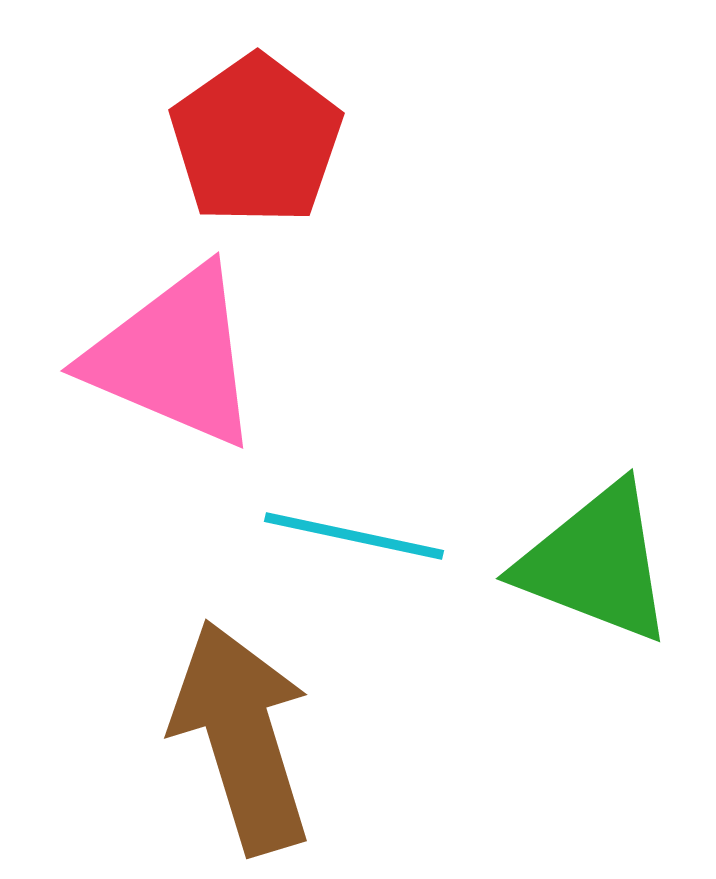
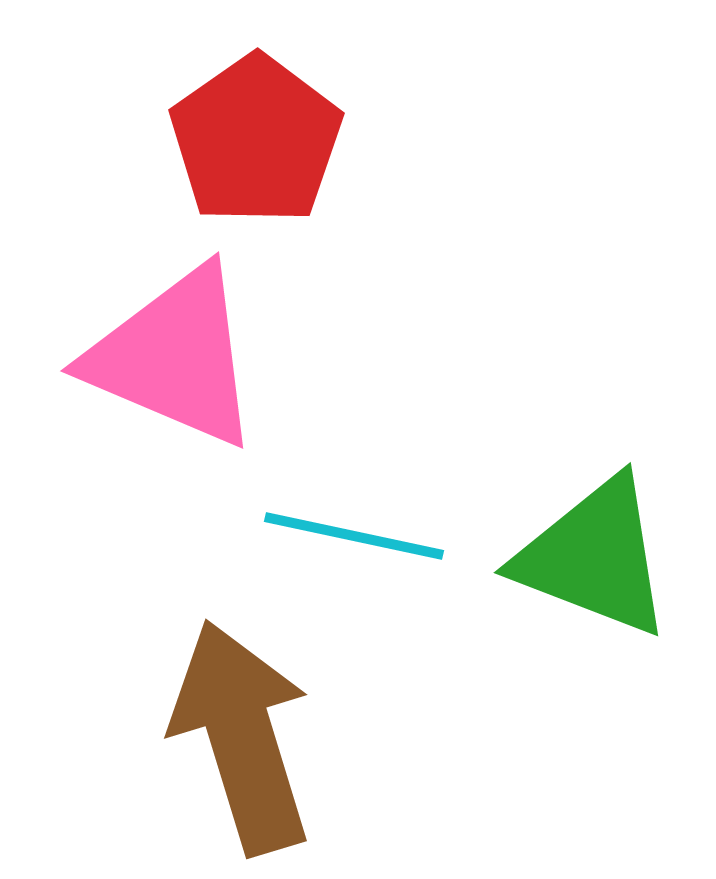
green triangle: moved 2 px left, 6 px up
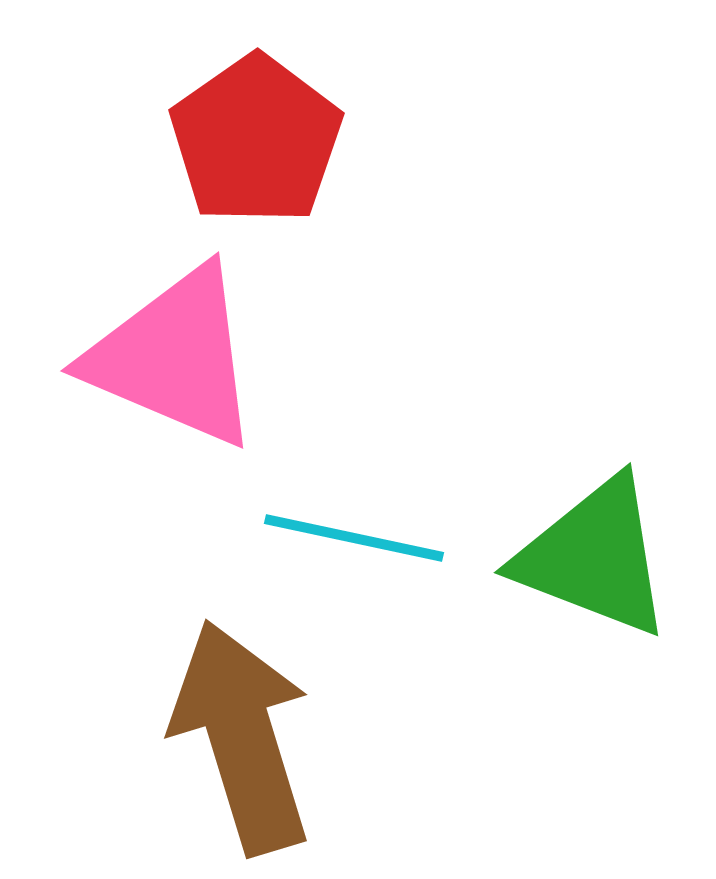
cyan line: moved 2 px down
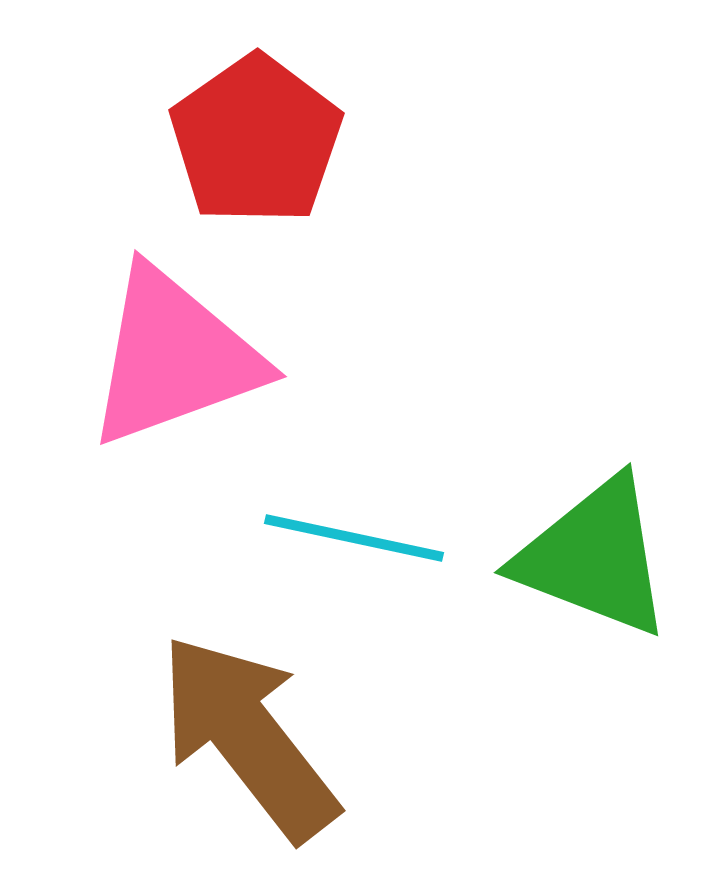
pink triangle: rotated 43 degrees counterclockwise
brown arrow: moved 6 px right; rotated 21 degrees counterclockwise
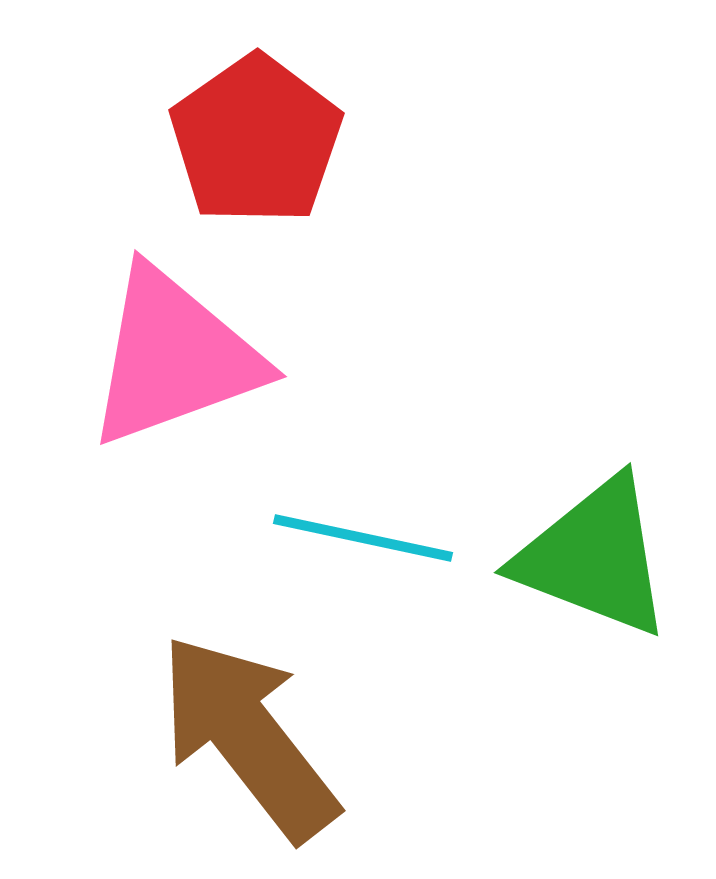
cyan line: moved 9 px right
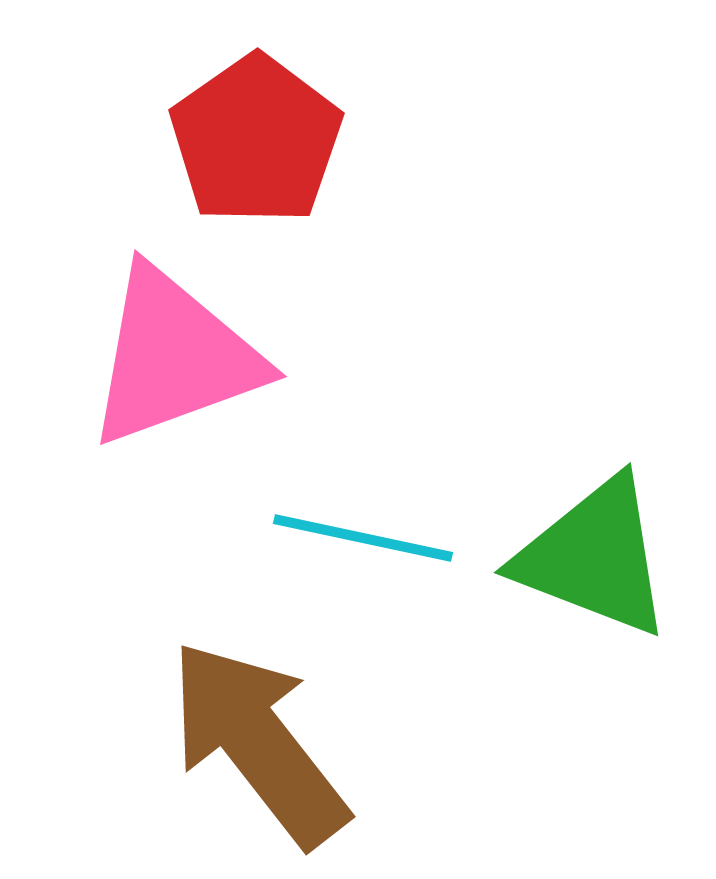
brown arrow: moved 10 px right, 6 px down
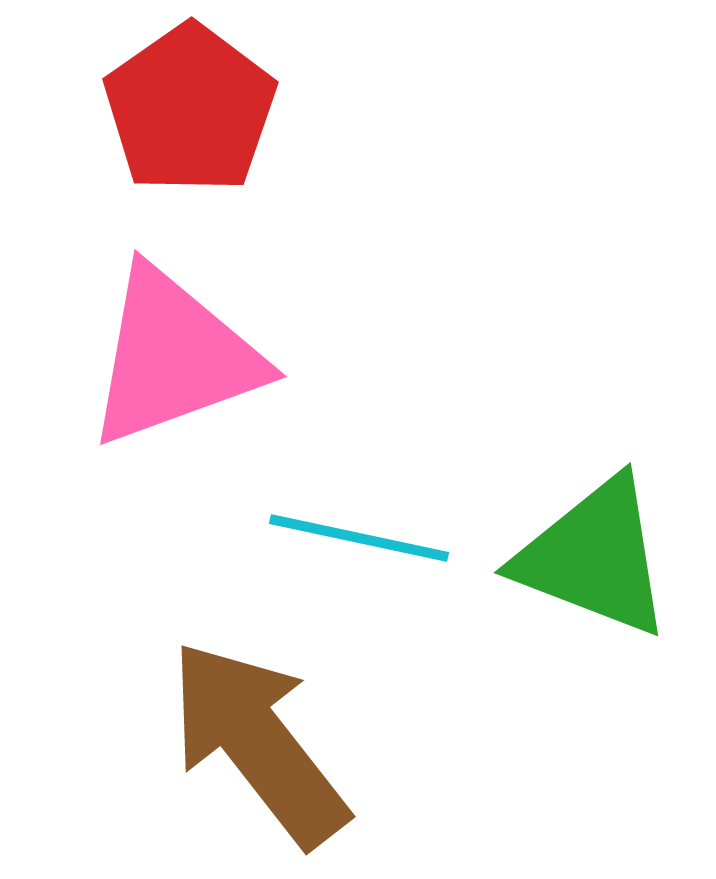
red pentagon: moved 66 px left, 31 px up
cyan line: moved 4 px left
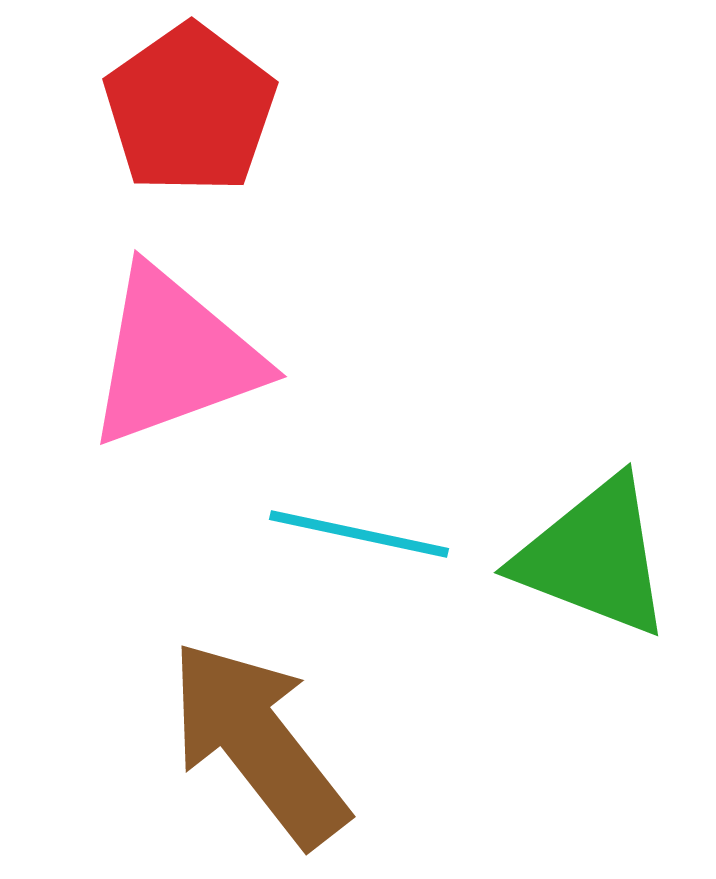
cyan line: moved 4 px up
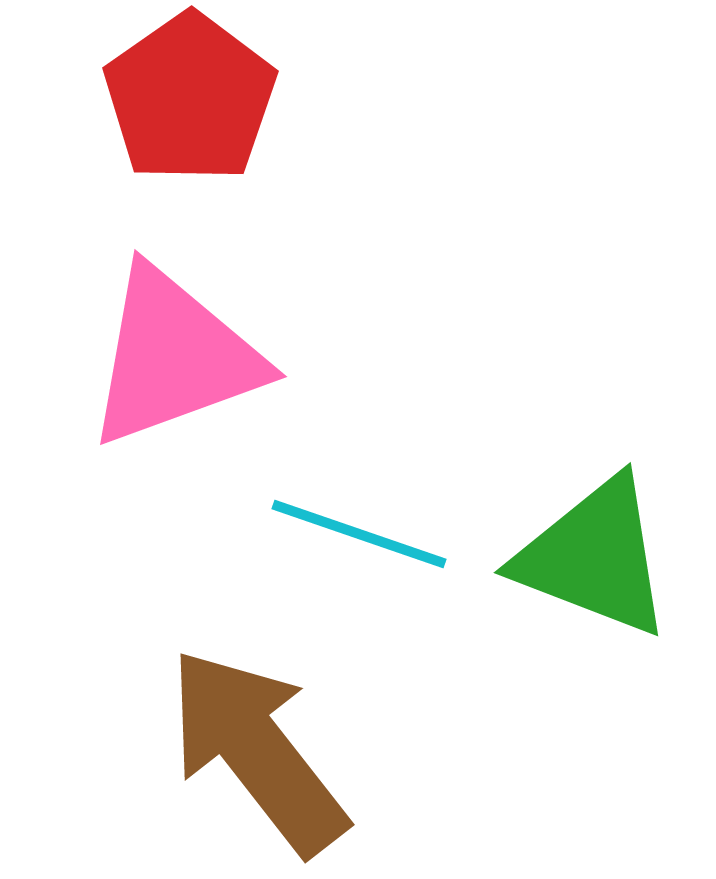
red pentagon: moved 11 px up
cyan line: rotated 7 degrees clockwise
brown arrow: moved 1 px left, 8 px down
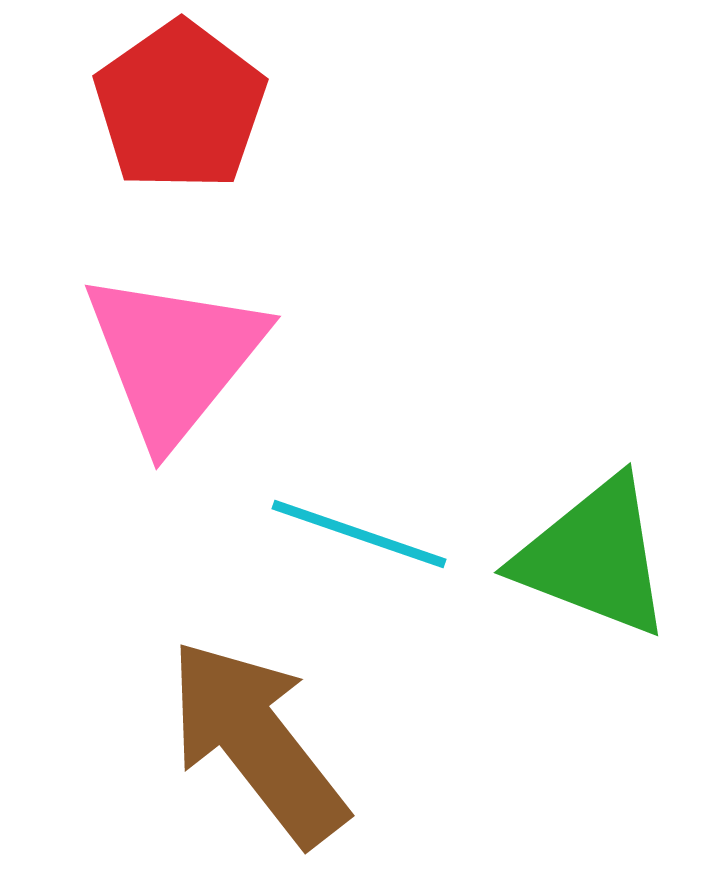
red pentagon: moved 10 px left, 8 px down
pink triangle: rotated 31 degrees counterclockwise
brown arrow: moved 9 px up
